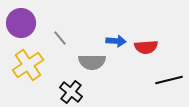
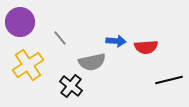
purple circle: moved 1 px left, 1 px up
gray semicircle: rotated 12 degrees counterclockwise
black cross: moved 6 px up
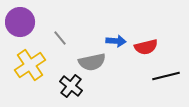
red semicircle: rotated 10 degrees counterclockwise
yellow cross: moved 2 px right
black line: moved 3 px left, 4 px up
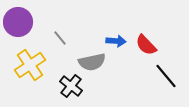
purple circle: moved 2 px left
red semicircle: moved 2 px up; rotated 60 degrees clockwise
black line: rotated 64 degrees clockwise
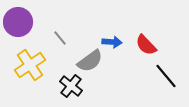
blue arrow: moved 4 px left, 1 px down
gray semicircle: moved 2 px left, 1 px up; rotated 24 degrees counterclockwise
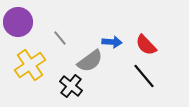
black line: moved 22 px left
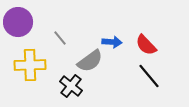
yellow cross: rotated 32 degrees clockwise
black line: moved 5 px right
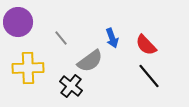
gray line: moved 1 px right
blue arrow: moved 4 px up; rotated 66 degrees clockwise
yellow cross: moved 2 px left, 3 px down
